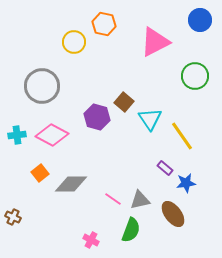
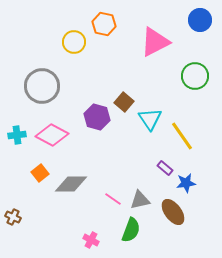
brown ellipse: moved 2 px up
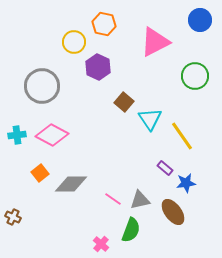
purple hexagon: moved 1 px right, 50 px up; rotated 10 degrees clockwise
pink cross: moved 10 px right, 4 px down; rotated 14 degrees clockwise
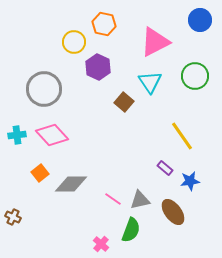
gray circle: moved 2 px right, 3 px down
cyan triangle: moved 37 px up
pink diamond: rotated 20 degrees clockwise
blue star: moved 4 px right, 2 px up
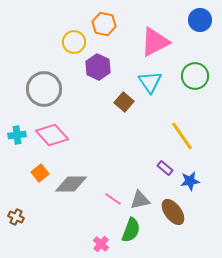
brown cross: moved 3 px right
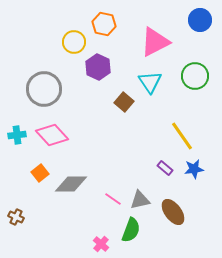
blue star: moved 4 px right, 12 px up
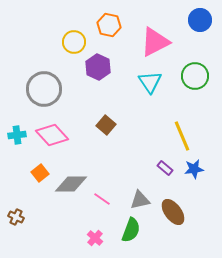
orange hexagon: moved 5 px right, 1 px down
brown square: moved 18 px left, 23 px down
yellow line: rotated 12 degrees clockwise
pink line: moved 11 px left
pink cross: moved 6 px left, 6 px up
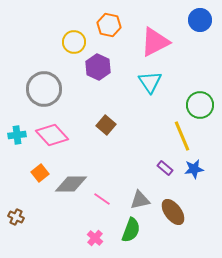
green circle: moved 5 px right, 29 px down
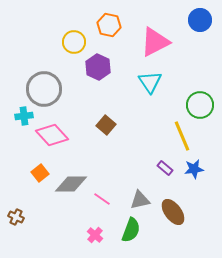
cyan cross: moved 7 px right, 19 px up
pink cross: moved 3 px up
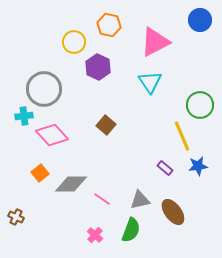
blue star: moved 4 px right, 3 px up
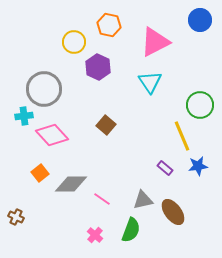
gray triangle: moved 3 px right
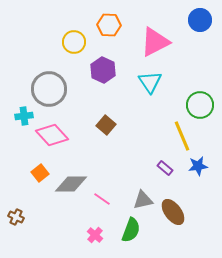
orange hexagon: rotated 10 degrees counterclockwise
purple hexagon: moved 5 px right, 3 px down
gray circle: moved 5 px right
